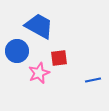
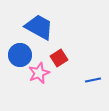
blue trapezoid: moved 1 px down
blue circle: moved 3 px right, 4 px down
red square: rotated 24 degrees counterclockwise
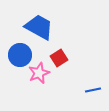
blue line: moved 10 px down
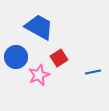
blue circle: moved 4 px left, 2 px down
pink star: moved 2 px down
blue line: moved 18 px up
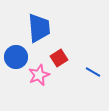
blue trapezoid: moved 1 px down; rotated 56 degrees clockwise
blue line: rotated 42 degrees clockwise
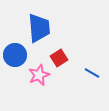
blue circle: moved 1 px left, 2 px up
blue line: moved 1 px left, 1 px down
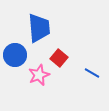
red square: rotated 18 degrees counterclockwise
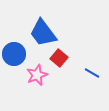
blue trapezoid: moved 4 px right, 5 px down; rotated 148 degrees clockwise
blue circle: moved 1 px left, 1 px up
pink star: moved 2 px left
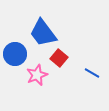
blue circle: moved 1 px right
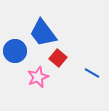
blue circle: moved 3 px up
red square: moved 1 px left
pink star: moved 1 px right, 2 px down
